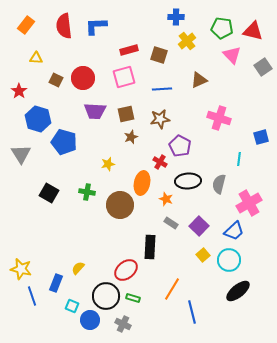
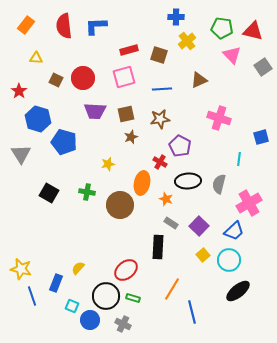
black rectangle at (150, 247): moved 8 px right
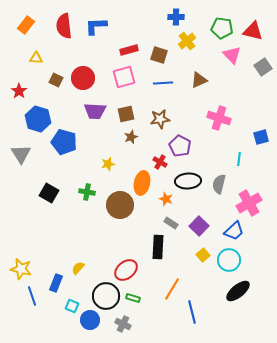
blue line at (162, 89): moved 1 px right, 6 px up
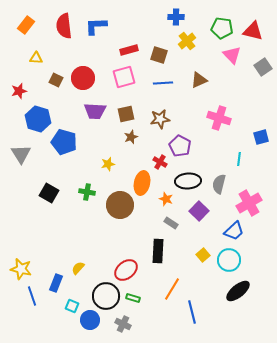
red star at (19, 91): rotated 21 degrees clockwise
purple square at (199, 226): moved 15 px up
black rectangle at (158, 247): moved 4 px down
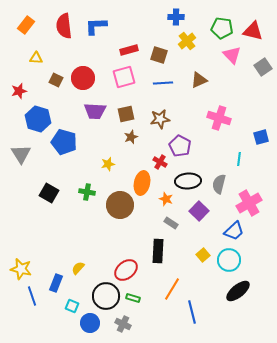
blue circle at (90, 320): moved 3 px down
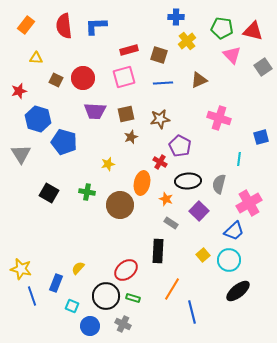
blue circle at (90, 323): moved 3 px down
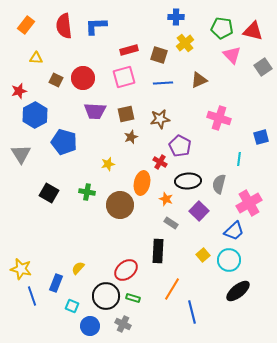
yellow cross at (187, 41): moved 2 px left, 2 px down
blue hexagon at (38, 119): moved 3 px left, 4 px up; rotated 15 degrees clockwise
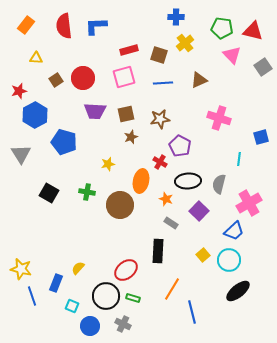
brown square at (56, 80): rotated 32 degrees clockwise
orange ellipse at (142, 183): moved 1 px left, 2 px up
